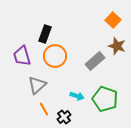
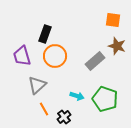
orange square: rotated 35 degrees counterclockwise
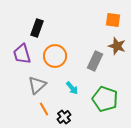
black rectangle: moved 8 px left, 6 px up
purple trapezoid: moved 2 px up
gray rectangle: rotated 24 degrees counterclockwise
cyan arrow: moved 5 px left, 8 px up; rotated 32 degrees clockwise
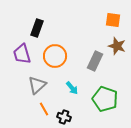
black cross: rotated 32 degrees counterclockwise
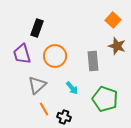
orange square: rotated 35 degrees clockwise
gray rectangle: moved 2 px left; rotated 30 degrees counterclockwise
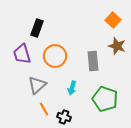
cyan arrow: rotated 56 degrees clockwise
